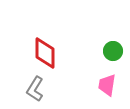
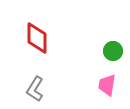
red diamond: moved 8 px left, 15 px up
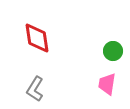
red diamond: rotated 8 degrees counterclockwise
pink trapezoid: moved 1 px up
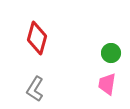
red diamond: rotated 24 degrees clockwise
green circle: moved 2 px left, 2 px down
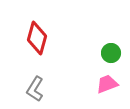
pink trapezoid: rotated 60 degrees clockwise
